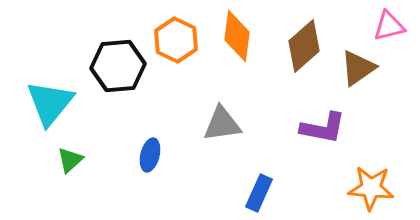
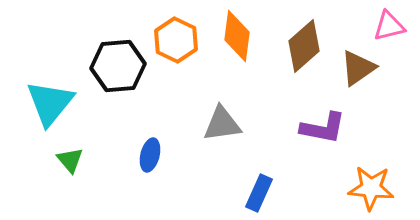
green triangle: rotated 28 degrees counterclockwise
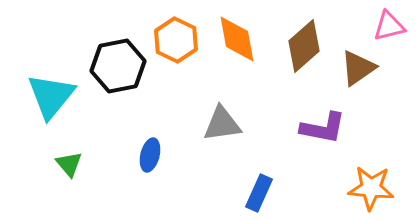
orange diamond: moved 3 px down; rotated 18 degrees counterclockwise
black hexagon: rotated 6 degrees counterclockwise
cyan triangle: moved 1 px right, 7 px up
green triangle: moved 1 px left, 4 px down
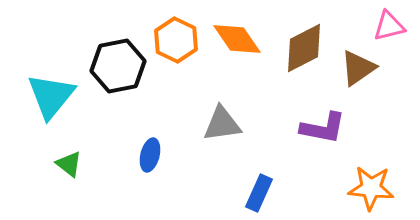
orange diamond: rotated 24 degrees counterclockwise
brown diamond: moved 2 px down; rotated 14 degrees clockwise
green triangle: rotated 12 degrees counterclockwise
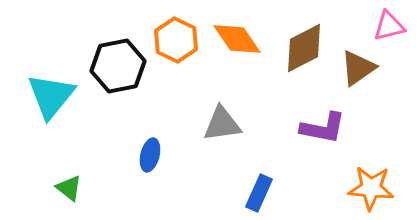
green triangle: moved 24 px down
